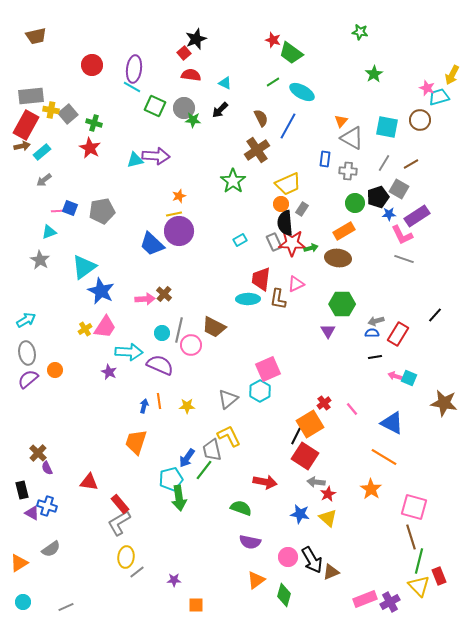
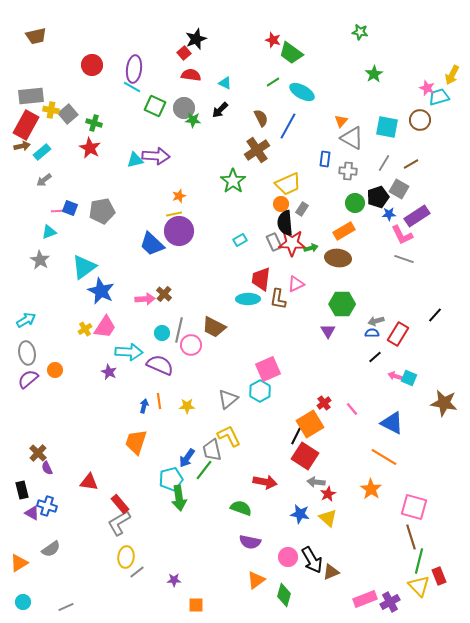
black line at (375, 357): rotated 32 degrees counterclockwise
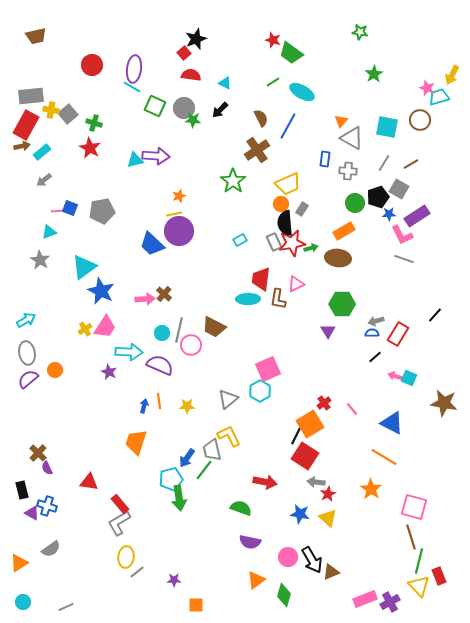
red star at (292, 243): rotated 12 degrees counterclockwise
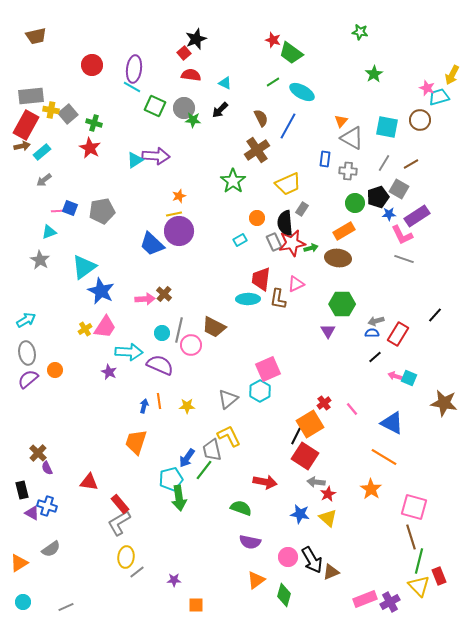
cyan triangle at (135, 160): rotated 18 degrees counterclockwise
orange circle at (281, 204): moved 24 px left, 14 px down
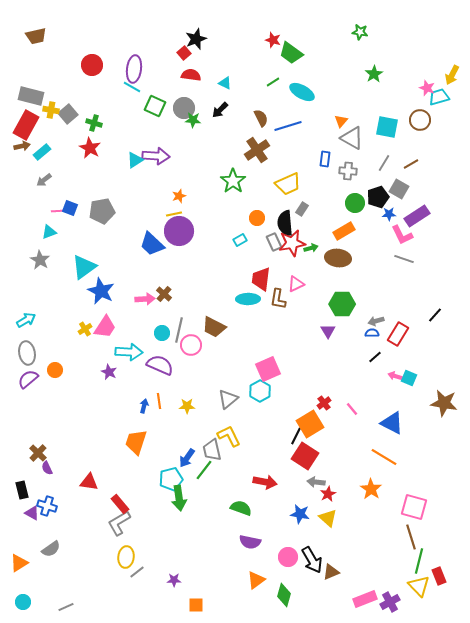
gray rectangle at (31, 96): rotated 20 degrees clockwise
blue line at (288, 126): rotated 44 degrees clockwise
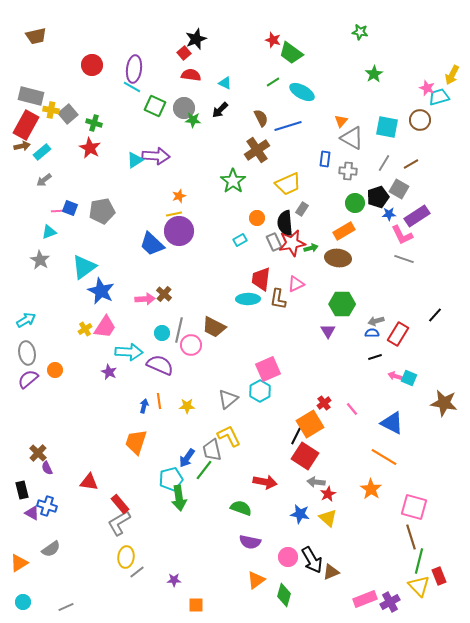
black line at (375, 357): rotated 24 degrees clockwise
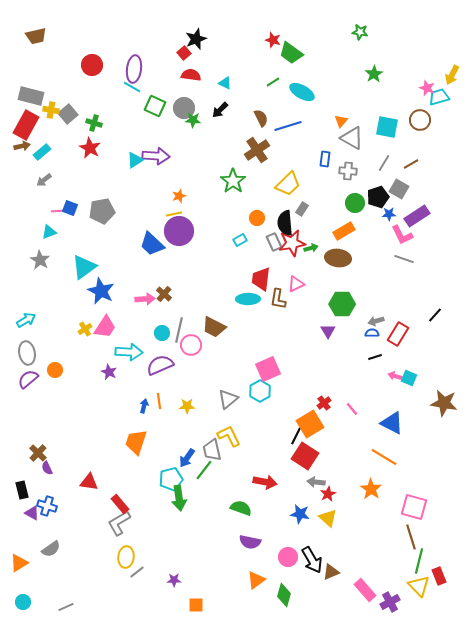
yellow trapezoid at (288, 184): rotated 20 degrees counterclockwise
purple semicircle at (160, 365): rotated 48 degrees counterclockwise
pink rectangle at (365, 599): moved 9 px up; rotated 70 degrees clockwise
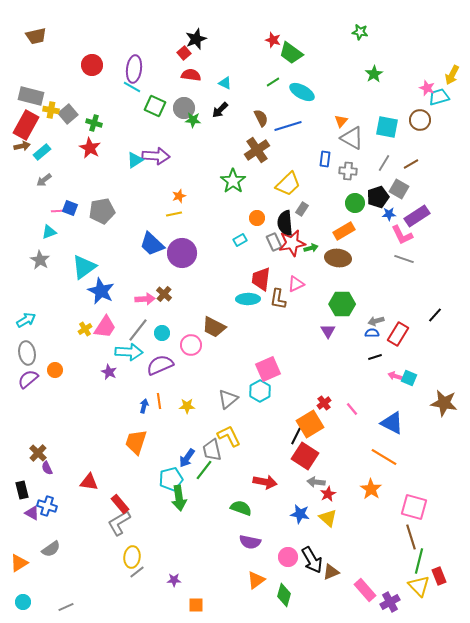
purple circle at (179, 231): moved 3 px right, 22 px down
gray line at (179, 330): moved 41 px left; rotated 25 degrees clockwise
yellow ellipse at (126, 557): moved 6 px right
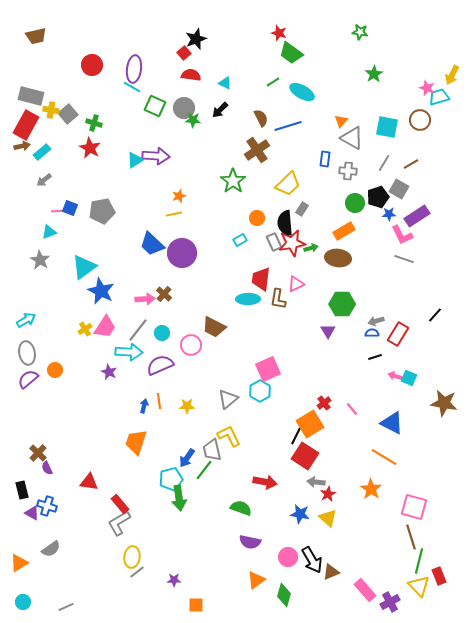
red star at (273, 40): moved 6 px right, 7 px up
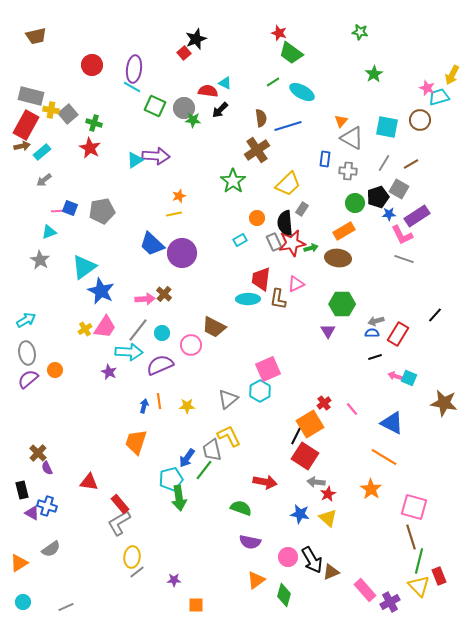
red semicircle at (191, 75): moved 17 px right, 16 px down
brown semicircle at (261, 118): rotated 18 degrees clockwise
